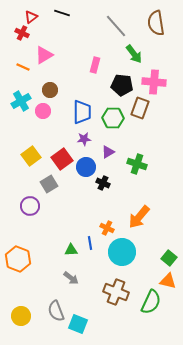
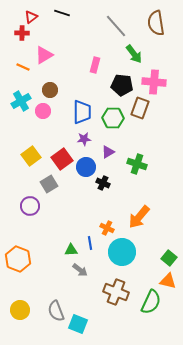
red cross: rotated 24 degrees counterclockwise
gray arrow: moved 9 px right, 8 px up
yellow circle: moved 1 px left, 6 px up
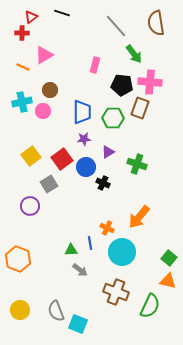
pink cross: moved 4 px left
cyan cross: moved 1 px right, 1 px down; rotated 18 degrees clockwise
green semicircle: moved 1 px left, 4 px down
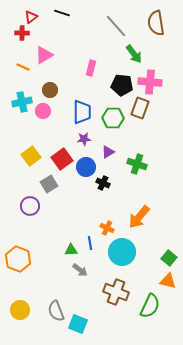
pink rectangle: moved 4 px left, 3 px down
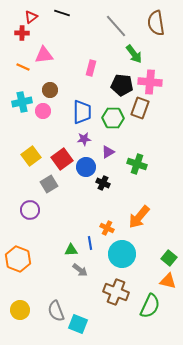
pink triangle: rotated 24 degrees clockwise
purple circle: moved 4 px down
cyan circle: moved 2 px down
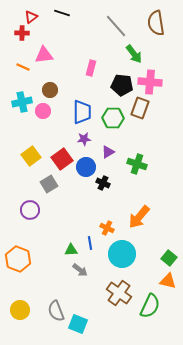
brown cross: moved 3 px right, 1 px down; rotated 15 degrees clockwise
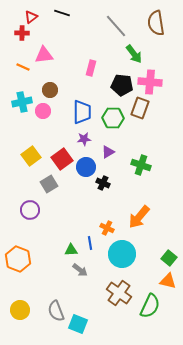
green cross: moved 4 px right, 1 px down
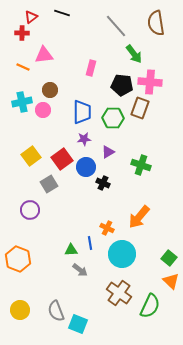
pink circle: moved 1 px up
orange triangle: moved 3 px right; rotated 30 degrees clockwise
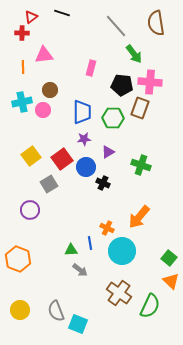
orange line: rotated 64 degrees clockwise
cyan circle: moved 3 px up
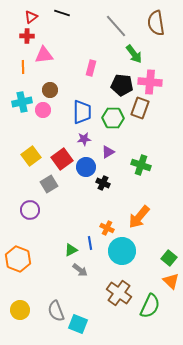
red cross: moved 5 px right, 3 px down
green triangle: rotated 24 degrees counterclockwise
